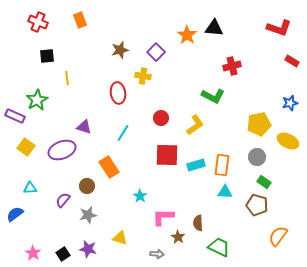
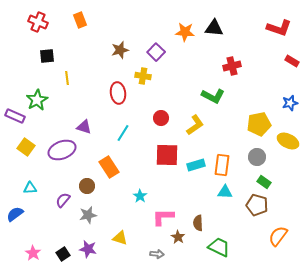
orange star at (187, 35): moved 2 px left, 3 px up; rotated 30 degrees counterclockwise
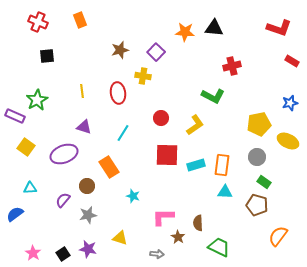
yellow line at (67, 78): moved 15 px right, 13 px down
purple ellipse at (62, 150): moved 2 px right, 4 px down
cyan star at (140, 196): moved 7 px left; rotated 16 degrees counterclockwise
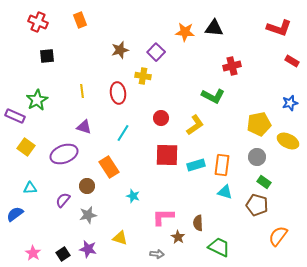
cyan triangle at (225, 192): rotated 14 degrees clockwise
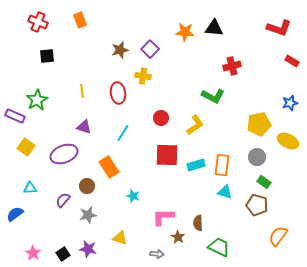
purple square at (156, 52): moved 6 px left, 3 px up
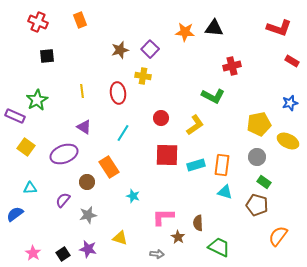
purple triangle at (84, 127): rotated 14 degrees clockwise
brown circle at (87, 186): moved 4 px up
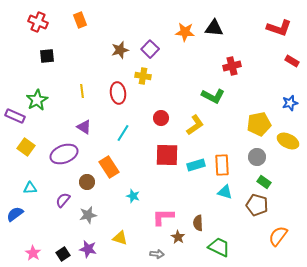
orange rectangle at (222, 165): rotated 10 degrees counterclockwise
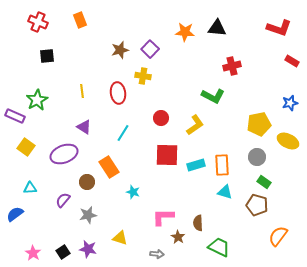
black triangle at (214, 28): moved 3 px right
cyan star at (133, 196): moved 4 px up
black square at (63, 254): moved 2 px up
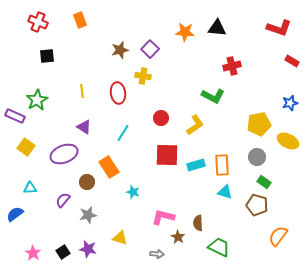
pink L-shape at (163, 217): rotated 15 degrees clockwise
